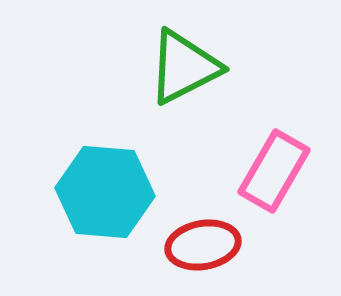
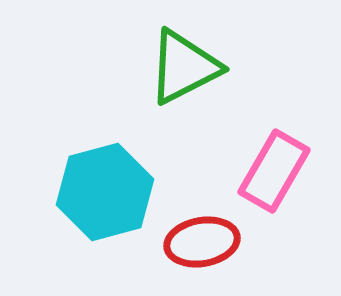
cyan hexagon: rotated 20 degrees counterclockwise
red ellipse: moved 1 px left, 3 px up
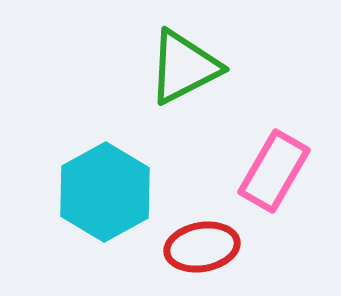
cyan hexagon: rotated 14 degrees counterclockwise
red ellipse: moved 5 px down
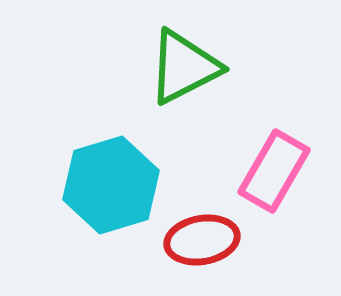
cyan hexagon: moved 6 px right, 7 px up; rotated 12 degrees clockwise
red ellipse: moved 7 px up
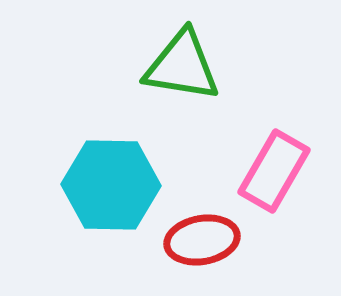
green triangle: moved 2 px left, 1 px up; rotated 36 degrees clockwise
cyan hexagon: rotated 18 degrees clockwise
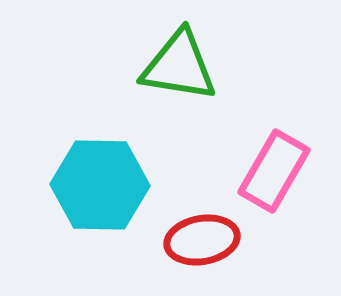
green triangle: moved 3 px left
cyan hexagon: moved 11 px left
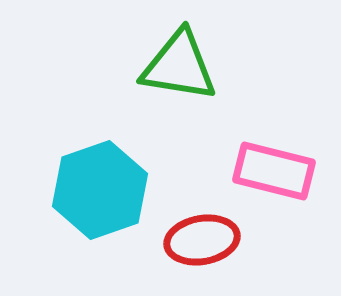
pink rectangle: rotated 74 degrees clockwise
cyan hexagon: moved 5 px down; rotated 20 degrees counterclockwise
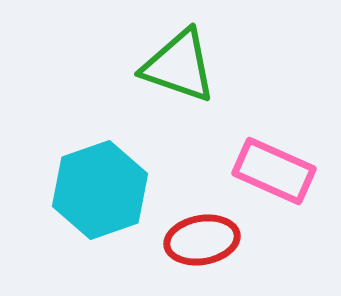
green triangle: rotated 10 degrees clockwise
pink rectangle: rotated 10 degrees clockwise
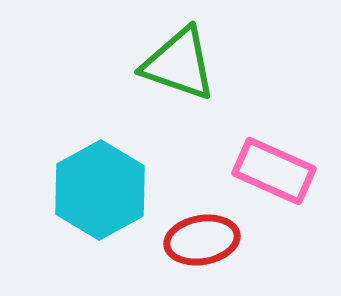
green triangle: moved 2 px up
cyan hexagon: rotated 10 degrees counterclockwise
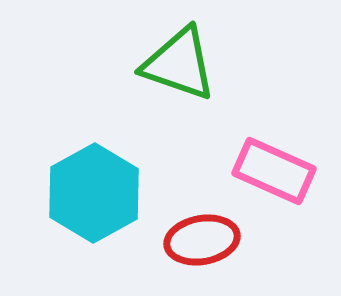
cyan hexagon: moved 6 px left, 3 px down
